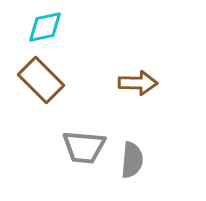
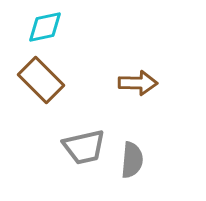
gray trapezoid: rotated 18 degrees counterclockwise
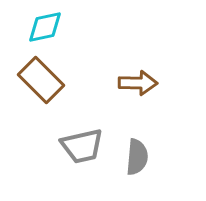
gray trapezoid: moved 2 px left, 1 px up
gray semicircle: moved 5 px right, 3 px up
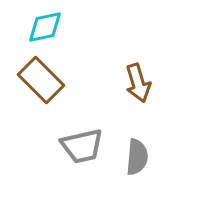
brown arrow: rotated 72 degrees clockwise
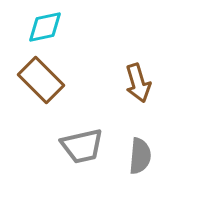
gray semicircle: moved 3 px right, 1 px up
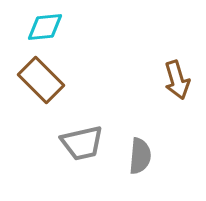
cyan diamond: rotated 6 degrees clockwise
brown arrow: moved 39 px right, 3 px up
gray trapezoid: moved 3 px up
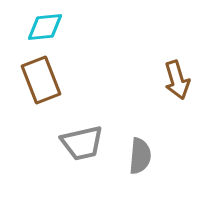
brown rectangle: rotated 24 degrees clockwise
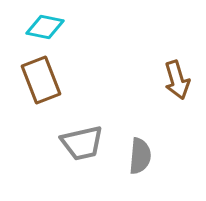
cyan diamond: rotated 18 degrees clockwise
